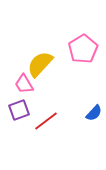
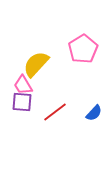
yellow semicircle: moved 4 px left
pink trapezoid: moved 1 px left, 1 px down
purple square: moved 3 px right, 8 px up; rotated 25 degrees clockwise
red line: moved 9 px right, 9 px up
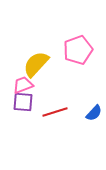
pink pentagon: moved 5 px left, 1 px down; rotated 12 degrees clockwise
pink trapezoid: rotated 100 degrees clockwise
purple square: moved 1 px right
red line: rotated 20 degrees clockwise
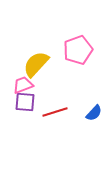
purple square: moved 2 px right
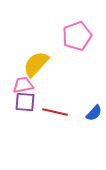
pink pentagon: moved 1 px left, 14 px up
pink trapezoid: rotated 10 degrees clockwise
red line: rotated 30 degrees clockwise
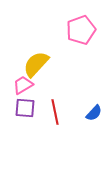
pink pentagon: moved 4 px right, 6 px up
pink trapezoid: rotated 20 degrees counterclockwise
purple square: moved 6 px down
red line: rotated 65 degrees clockwise
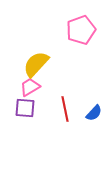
pink trapezoid: moved 7 px right, 2 px down
red line: moved 10 px right, 3 px up
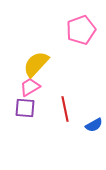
blue semicircle: moved 12 px down; rotated 18 degrees clockwise
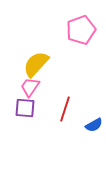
pink trapezoid: rotated 25 degrees counterclockwise
red line: rotated 30 degrees clockwise
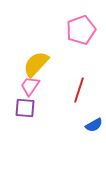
pink trapezoid: moved 1 px up
red line: moved 14 px right, 19 px up
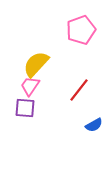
red line: rotated 20 degrees clockwise
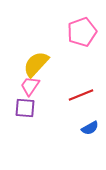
pink pentagon: moved 1 px right, 2 px down
red line: moved 2 px right, 5 px down; rotated 30 degrees clockwise
blue semicircle: moved 4 px left, 3 px down
